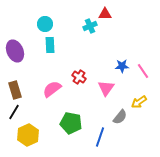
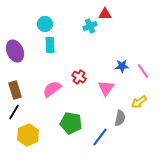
gray semicircle: moved 1 px down; rotated 28 degrees counterclockwise
blue line: rotated 18 degrees clockwise
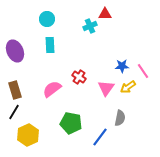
cyan circle: moved 2 px right, 5 px up
yellow arrow: moved 11 px left, 15 px up
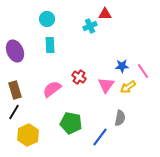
pink triangle: moved 3 px up
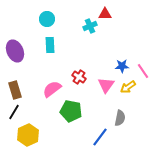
green pentagon: moved 12 px up
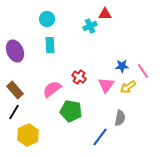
brown rectangle: rotated 24 degrees counterclockwise
